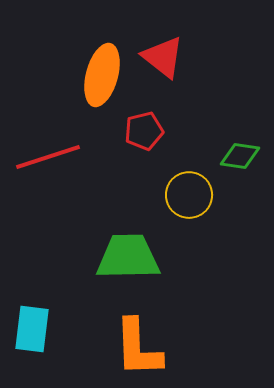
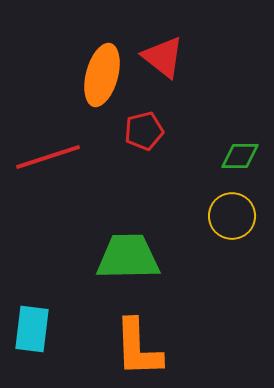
green diamond: rotated 9 degrees counterclockwise
yellow circle: moved 43 px right, 21 px down
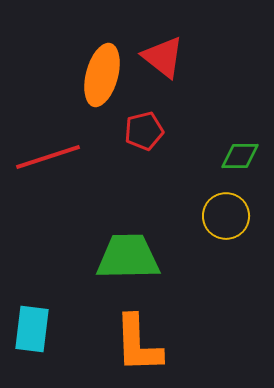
yellow circle: moved 6 px left
orange L-shape: moved 4 px up
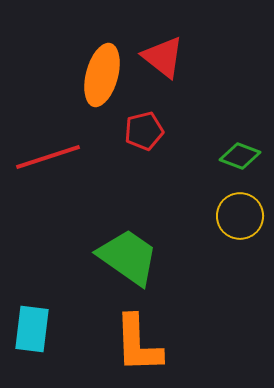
green diamond: rotated 21 degrees clockwise
yellow circle: moved 14 px right
green trapezoid: rotated 36 degrees clockwise
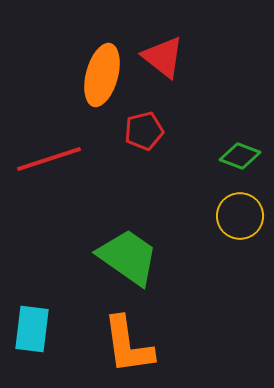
red line: moved 1 px right, 2 px down
orange L-shape: moved 10 px left, 1 px down; rotated 6 degrees counterclockwise
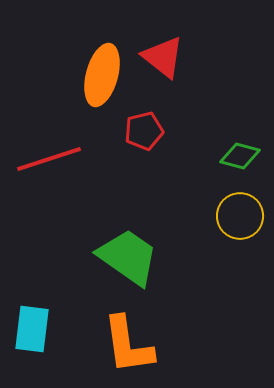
green diamond: rotated 6 degrees counterclockwise
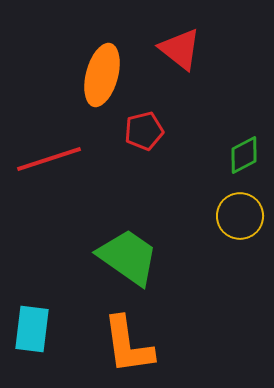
red triangle: moved 17 px right, 8 px up
green diamond: moved 4 px right, 1 px up; rotated 42 degrees counterclockwise
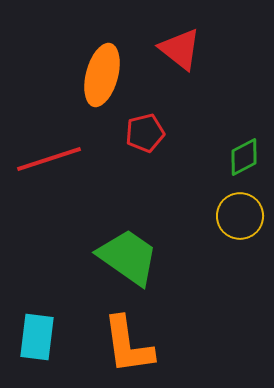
red pentagon: moved 1 px right, 2 px down
green diamond: moved 2 px down
cyan rectangle: moved 5 px right, 8 px down
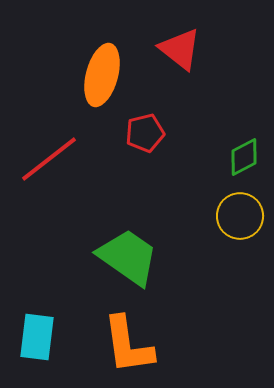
red line: rotated 20 degrees counterclockwise
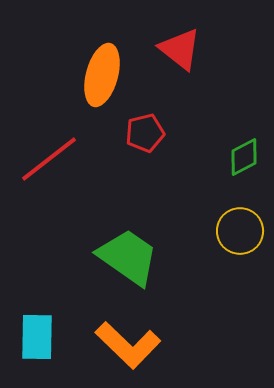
yellow circle: moved 15 px down
cyan rectangle: rotated 6 degrees counterclockwise
orange L-shape: rotated 38 degrees counterclockwise
